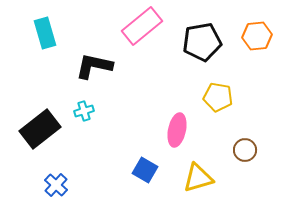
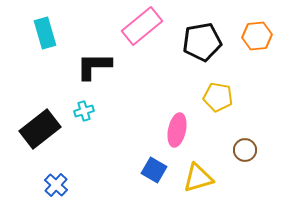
black L-shape: rotated 12 degrees counterclockwise
blue square: moved 9 px right
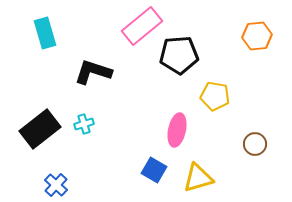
black pentagon: moved 23 px left, 13 px down; rotated 6 degrees clockwise
black L-shape: moved 1 px left, 6 px down; rotated 18 degrees clockwise
yellow pentagon: moved 3 px left, 1 px up
cyan cross: moved 13 px down
brown circle: moved 10 px right, 6 px up
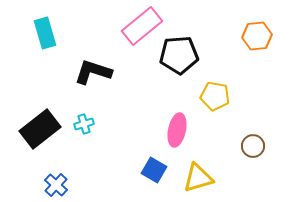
brown circle: moved 2 px left, 2 px down
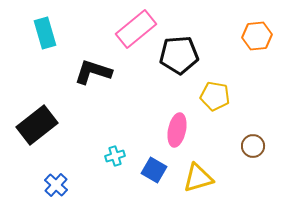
pink rectangle: moved 6 px left, 3 px down
cyan cross: moved 31 px right, 32 px down
black rectangle: moved 3 px left, 4 px up
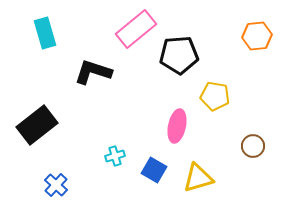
pink ellipse: moved 4 px up
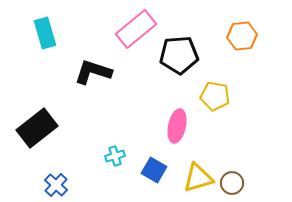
orange hexagon: moved 15 px left
black rectangle: moved 3 px down
brown circle: moved 21 px left, 37 px down
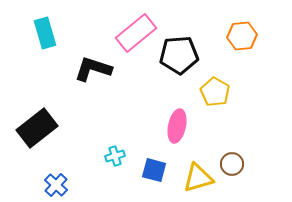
pink rectangle: moved 4 px down
black L-shape: moved 3 px up
yellow pentagon: moved 4 px up; rotated 20 degrees clockwise
blue square: rotated 15 degrees counterclockwise
brown circle: moved 19 px up
